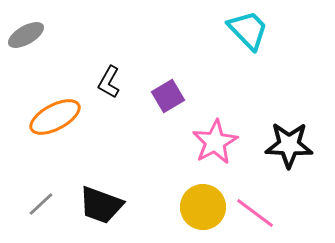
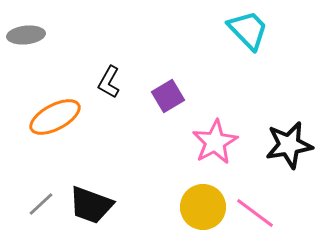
gray ellipse: rotated 24 degrees clockwise
black star: rotated 12 degrees counterclockwise
black trapezoid: moved 10 px left
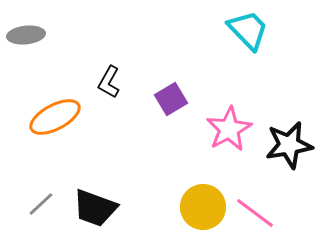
purple square: moved 3 px right, 3 px down
pink star: moved 14 px right, 13 px up
black trapezoid: moved 4 px right, 3 px down
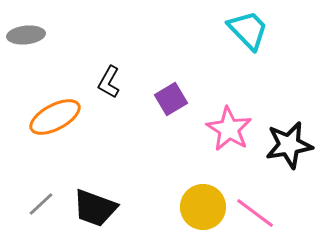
pink star: rotated 12 degrees counterclockwise
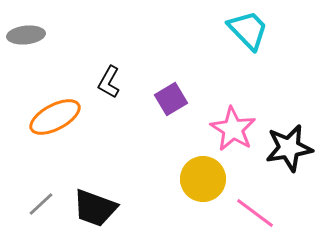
pink star: moved 4 px right
black star: moved 3 px down
yellow circle: moved 28 px up
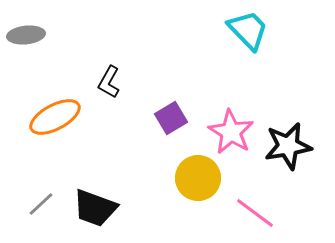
purple square: moved 19 px down
pink star: moved 2 px left, 3 px down
black star: moved 1 px left, 2 px up
yellow circle: moved 5 px left, 1 px up
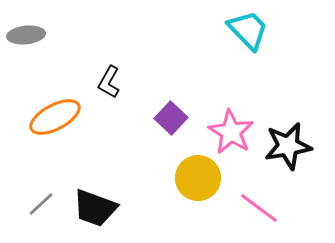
purple square: rotated 16 degrees counterclockwise
pink line: moved 4 px right, 5 px up
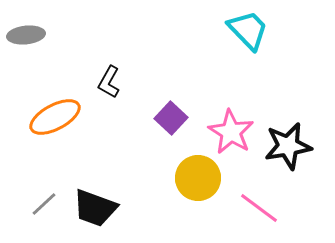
gray line: moved 3 px right
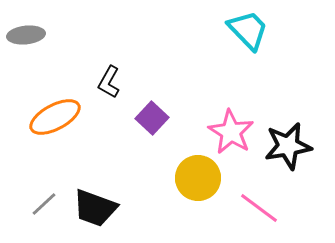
purple square: moved 19 px left
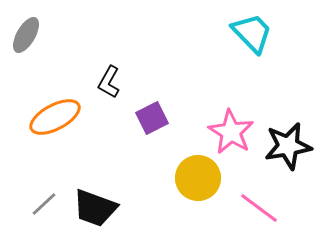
cyan trapezoid: moved 4 px right, 3 px down
gray ellipse: rotated 54 degrees counterclockwise
purple square: rotated 20 degrees clockwise
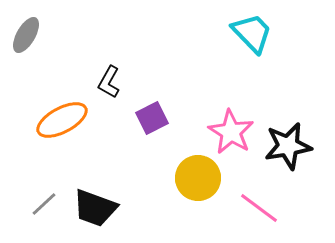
orange ellipse: moved 7 px right, 3 px down
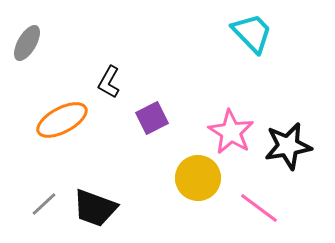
gray ellipse: moved 1 px right, 8 px down
